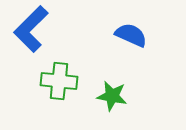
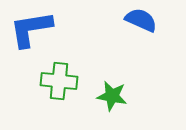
blue L-shape: rotated 36 degrees clockwise
blue semicircle: moved 10 px right, 15 px up
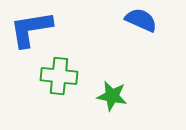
green cross: moved 5 px up
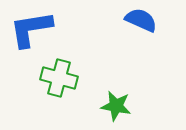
green cross: moved 2 px down; rotated 9 degrees clockwise
green star: moved 4 px right, 10 px down
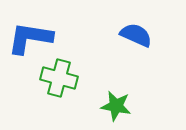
blue semicircle: moved 5 px left, 15 px down
blue L-shape: moved 1 px left, 9 px down; rotated 18 degrees clockwise
